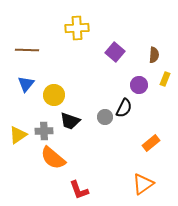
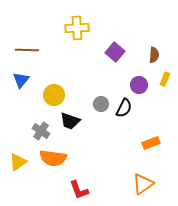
blue triangle: moved 5 px left, 4 px up
gray circle: moved 4 px left, 13 px up
gray cross: moved 3 px left; rotated 36 degrees clockwise
yellow triangle: moved 27 px down
orange rectangle: rotated 18 degrees clockwise
orange semicircle: rotated 32 degrees counterclockwise
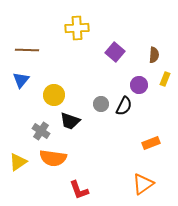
black semicircle: moved 2 px up
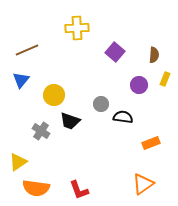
brown line: rotated 25 degrees counterclockwise
black semicircle: moved 1 px left, 11 px down; rotated 108 degrees counterclockwise
orange semicircle: moved 17 px left, 30 px down
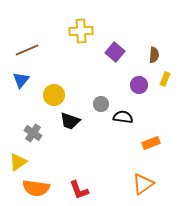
yellow cross: moved 4 px right, 3 px down
gray cross: moved 8 px left, 2 px down
